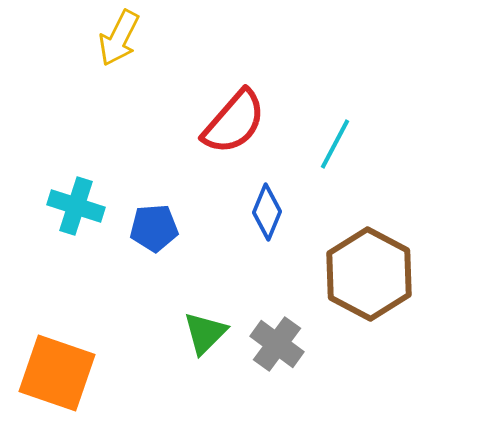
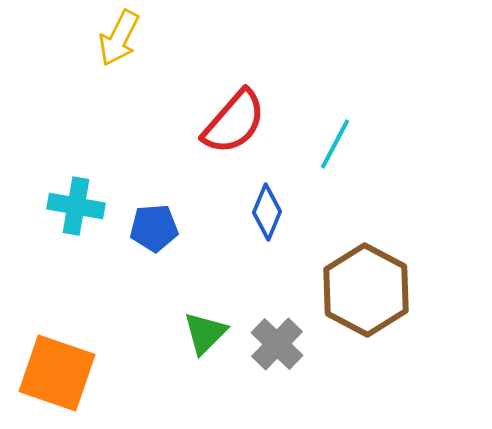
cyan cross: rotated 8 degrees counterclockwise
brown hexagon: moved 3 px left, 16 px down
gray cross: rotated 8 degrees clockwise
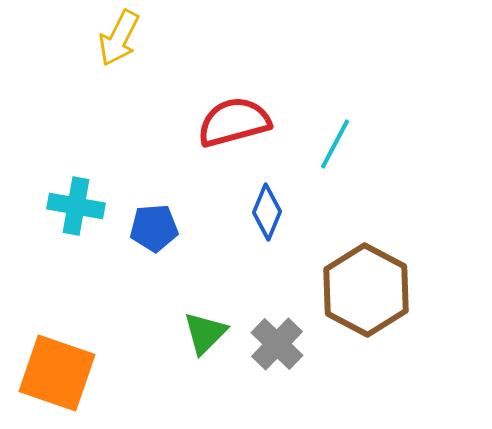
red semicircle: rotated 146 degrees counterclockwise
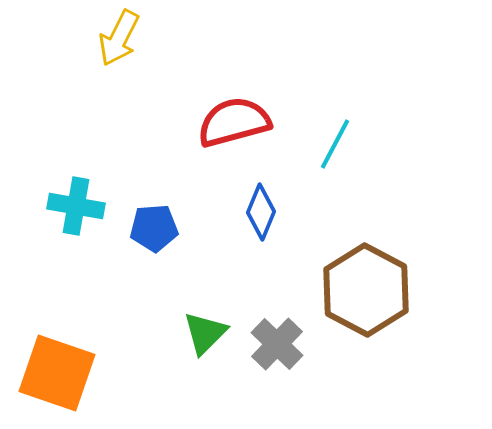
blue diamond: moved 6 px left
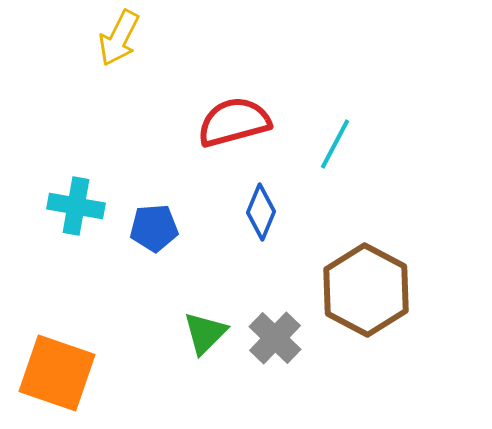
gray cross: moved 2 px left, 6 px up
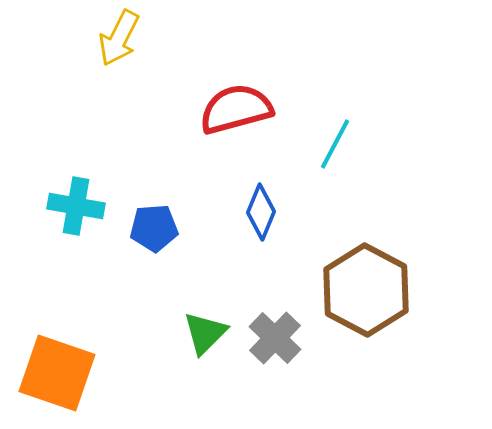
red semicircle: moved 2 px right, 13 px up
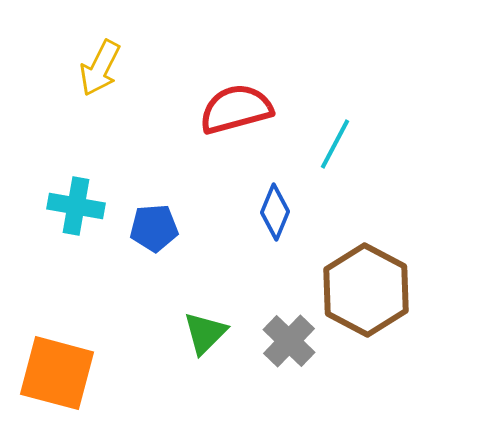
yellow arrow: moved 19 px left, 30 px down
blue diamond: moved 14 px right
gray cross: moved 14 px right, 3 px down
orange square: rotated 4 degrees counterclockwise
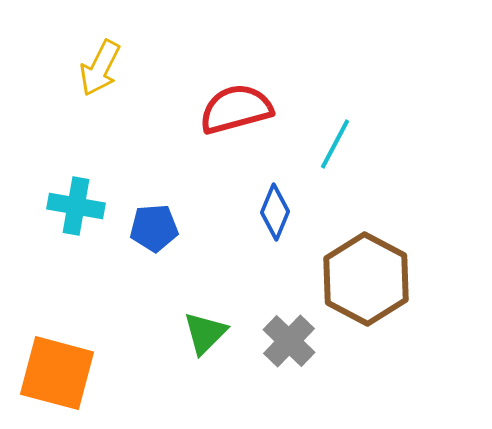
brown hexagon: moved 11 px up
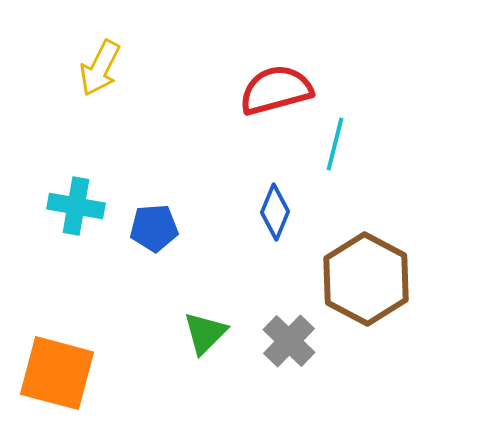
red semicircle: moved 40 px right, 19 px up
cyan line: rotated 14 degrees counterclockwise
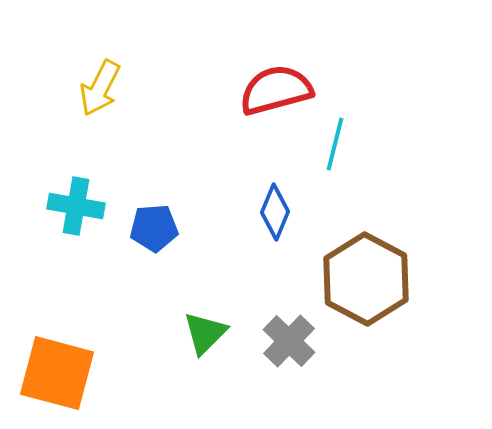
yellow arrow: moved 20 px down
